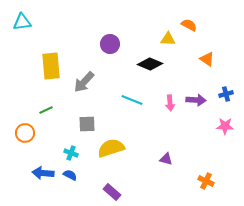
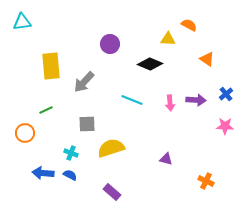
blue cross: rotated 24 degrees counterclockwise
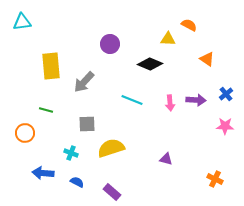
green line: rotated 40 degrees clockwise
blue semicircle: moved 7 px right, 7 px down
orange cross: moved 9 px right, 2 px up
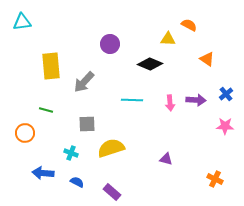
cyan line: rotated 20 degrees counterclockwise
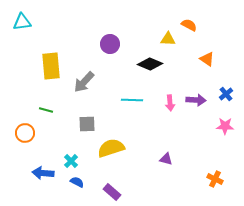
cyan cross: moved 8 px down; rotated 24 degrees clockwise
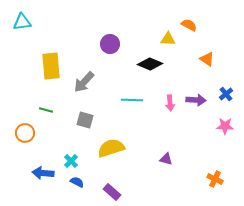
gray square: moved 2 px left, 4 px up; rotated 18 degrees clockwise
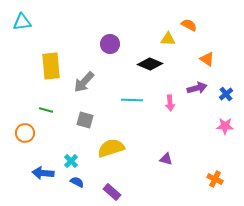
purple arrow: moved 1 px right, 12 px up; rotated 18 degrees counterclockwise
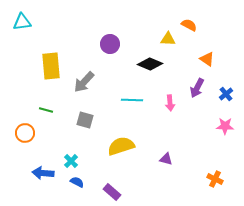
purple arrow: rotated 132 degrees clockwise
yellow semicircle: moved 10 px right, 2 px up
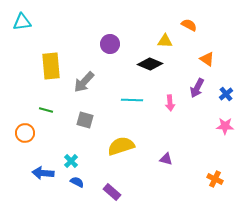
yellow triangle: moved 3 px left, 2 px down
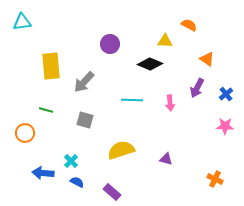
yellow semicircle: moved 4 px down
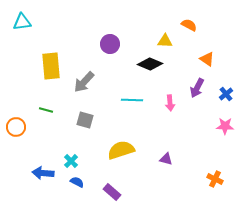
orange circle: moved 9 px left, 6 px up
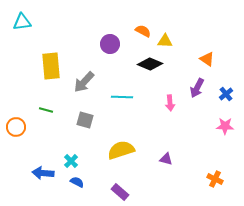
orange semicircle: moved 46 px left, 6 px down
cyan line: moved 10 px left, 3 px up
purple rectangle: moved 8 px right
